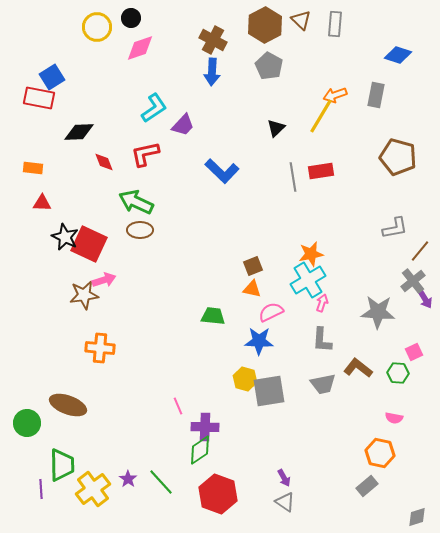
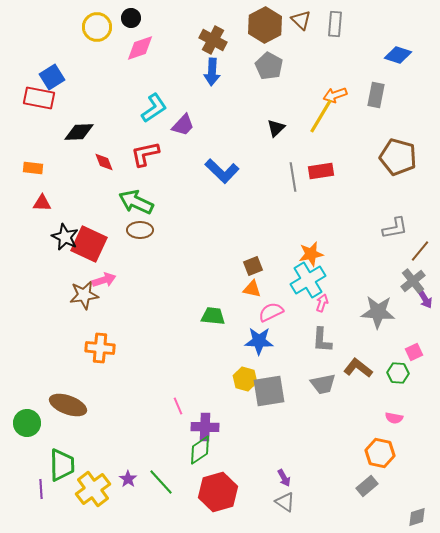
red hexagon at (218, 494): moved 2 px up; rotated 24 degrees clockwise
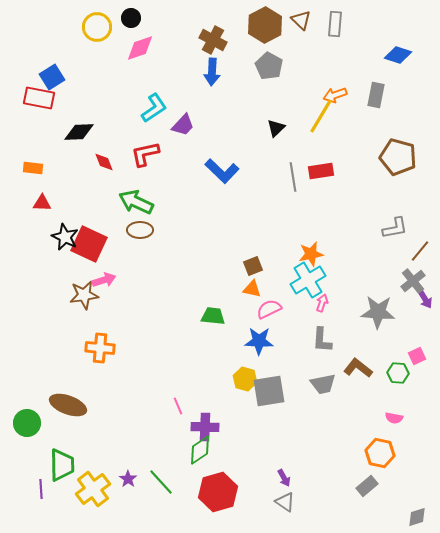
pink semicircle at (271, 312): moved 2 px left, 3 px up
pink square at (414, 352): moved 3 px right, 4 px down
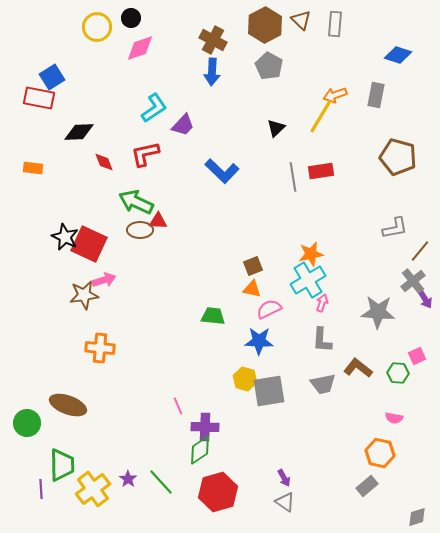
red triangle at (42, 203): moved 116 px right, 18 px down
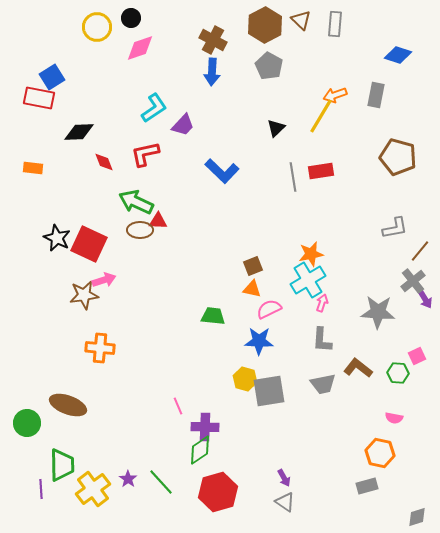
black star at (65, 237): moved 8 px left, 1 px down
gray rectangle at (367, 486): rotated 25 degrees clockwise
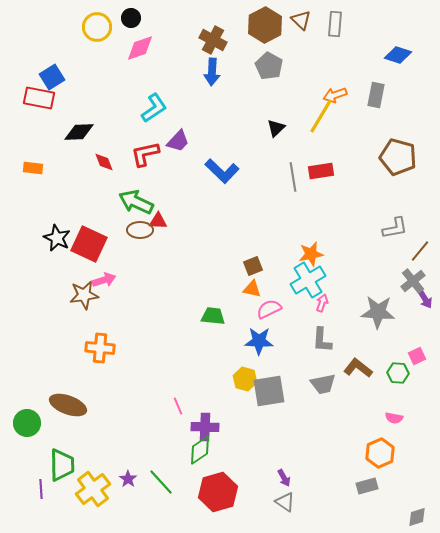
purple trapezoid at (183, 125): moved 5 px left, 16 px down
orange hexagon at (380, 453): rotated 24 degrees clockwise
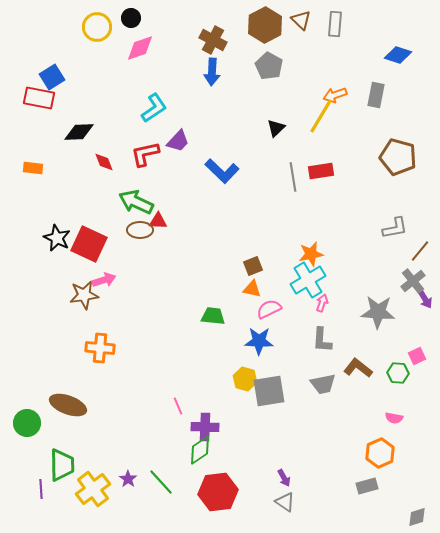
red hexagon at (218, 492): rotated 9 degrees clockwise
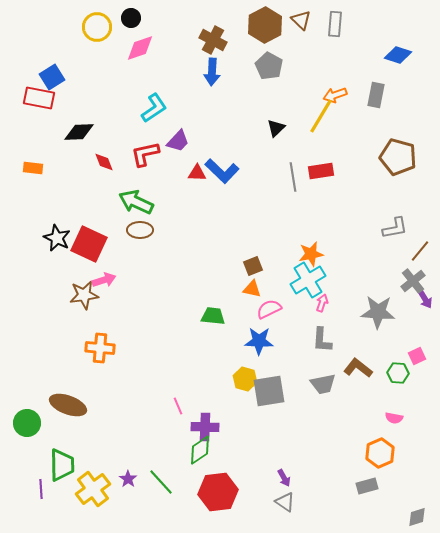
red triangle at (158, 221): moved 39 px right, 48 px up
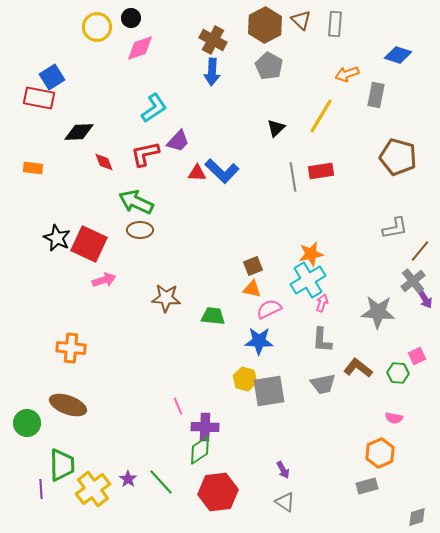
orange arrow at (335, 95): moved 12 px right, 21 px up
brown star at (84, 295): moved 82 px right, 3 px down; rotated 12 degrees clockwise
orange cross at (100, 348): moved 29 px left
purple arrow at (284, 478): moved 1 px left, 8 px up
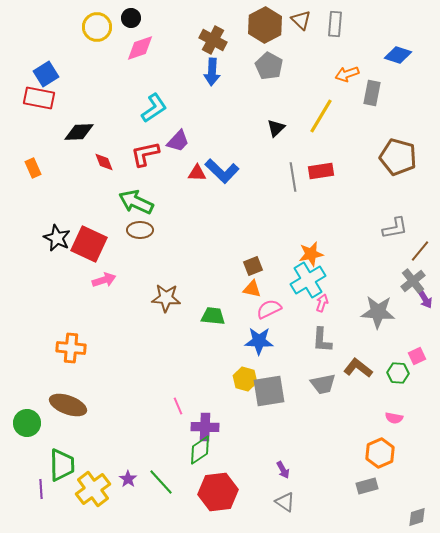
blue square at (52, 77): moved 6 px left, 3 px up
gray rectangle at (376, 95): moved 4 px left, 2 px up
orange rectangle at (33, 168): rotated 60 degrees clockwise
